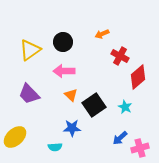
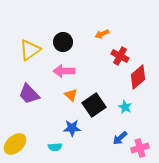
yellow ellipse: moved 7 px down
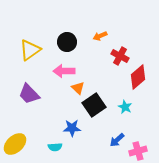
orange arrow: moved 2 px left, 2 px down
black circle: moved 4 px right
orange triangle: moved 7 px right, 7 px up
blue arrow: moved 3 px left, 2 px down
pink cross: moved 2 px left, 3 px down
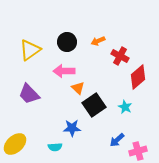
orange arrow: moved 2 px left, 5 px down
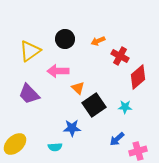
black circle: moved 2 px left, 3 px up
yellow triangle: moved 1 px down
pink arrow: moved 6 px left
cyan star: rotated 24 degrees counterclockwise
blue arrow: moved 1 px up
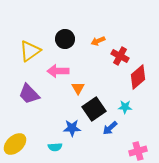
orange triangle: rotated 16 degrees clockwise
black square: moved 4 px down
blue arrow: moved 7 px left, 11 px up
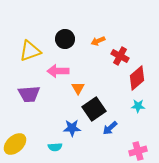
yellow triangle: rotated 15 degrees clockwise
red diamond: moved 1 px left, 1 px down
purple trapezoid: rotated 50 degrees counterclockwise
cyan star: moved 13 px right, 1 px up
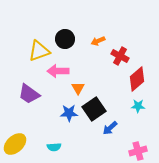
yellow triangle: moved 9 px right
red diamond: moved 1 px down
purple trapezoid: rotated 40 degrees clockwise
blue star: moved 3 px left, 15 px up
cyan semicircle: moved 1 px left
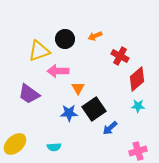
orange arrow: moved 3 px left, 5 px up
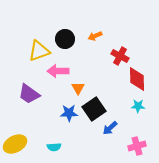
red diamond: rotated 50 degrees counterclockwise
yellow ellipse: rotated 15 degrees clockwise
pink cross: moved 1 px left, 5 px up
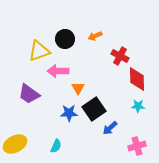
cyan semicircle: moved 2 px right, 1 px up; rotated 64 degrees counterclockwise
